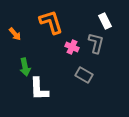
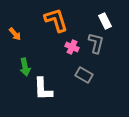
orange L-shape: moved 5 px right, 2 px up
white L-shape: moved 4 px right
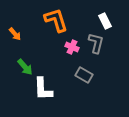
green arrow: rotated 30 degrees counterclockwise
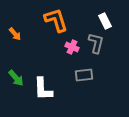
green arrow: moved 9 px left, 11 px down
gray rectangle: rotated 36 degrees counterclockwise
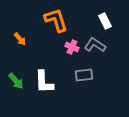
orange arrow: moved 5 px right, 5 px down
gray L-shape: moved 1 px left, 2 px down; rotated 70 degrees counterclockwise
green arrow: moved 3 px down
white L-shape: moved 1 px right, 7 px up
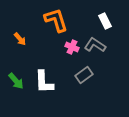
gray rectangle: rotated 30 degrees counterclockwise
